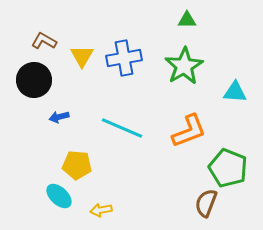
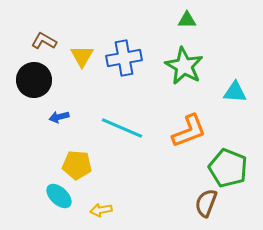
green star: rotated 12 degrees counterclockwise
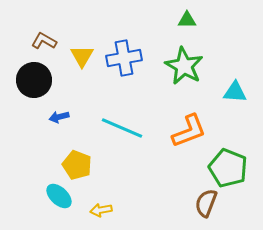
yellow pentagon: rotated 16 degrees clockwise
